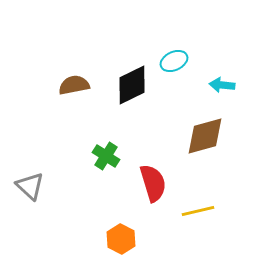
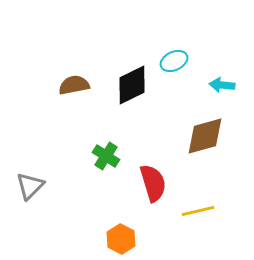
gray triangle: rotated 32 degrees clockwise
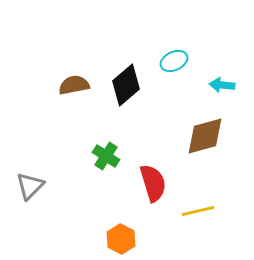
black diamond: moved 6 px left; rotated 15 degrees counterclockwise
